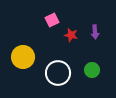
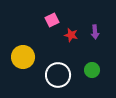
white circle: moved 2 px down
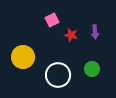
green circle: moved 1 px up
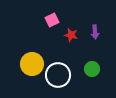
yellow circle: moved 9 px right, 7 px down
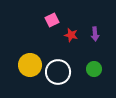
purple arrow: moved 2 px down
yellow circle: moved 2 px left, 1 px down
green circle: moved 2 px right
white circle: moved 3 px up
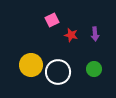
yellow circle: moved 1 px right
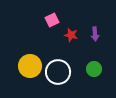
yellow circle: moved 1 px left, 1 px down
